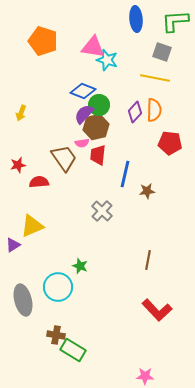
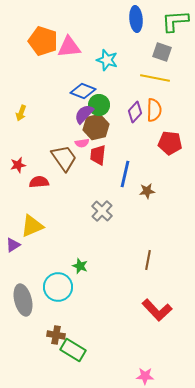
pink triangle: moved 24 px left; rotated 15 degrees counterclockwise
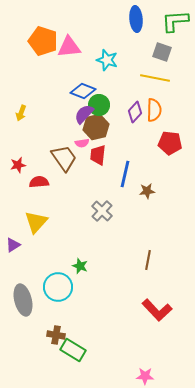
yellow triangle: moved 4 px right, 4 px up; rotated 25 degrees counterclockwise
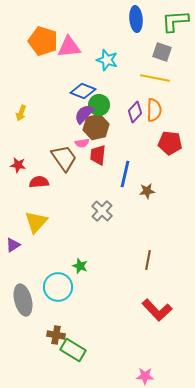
red star: rotated 21 degrees clockwise
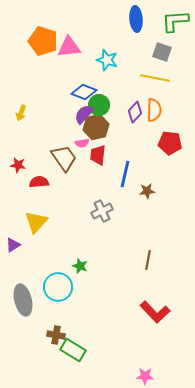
blue diamond: moved 1 px right, 1 px down
gray cross: rotated 20 degrees clockwise
red L-shape: moved 2 px left, 2 px down
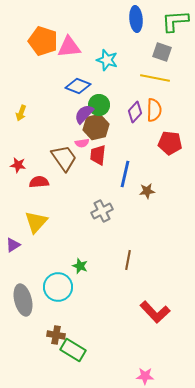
blue diamond: moved 6 px left, 6 px up
brown line: moved 20 px left
